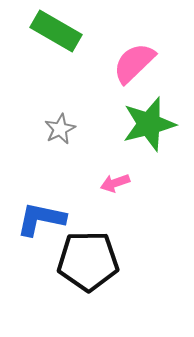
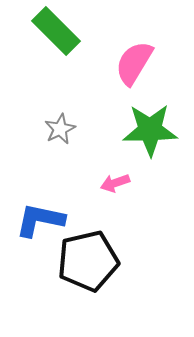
green rectangle: rotated 15 degrees clockwise
pink semicircle: rotated 15 degrees counterclockwise
green star: moved 1 px right, 6 px down; rotated 14 degrees clockwise
blue L-shape: moved 1 px left, 1 px down
black pentagon: rotated 12 degrees counterclockwise
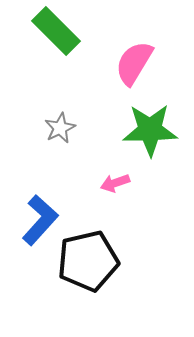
gray star: moved 1 px up
blue L-shape: rotated 120 degrees clockwise
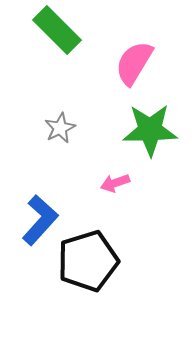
green rectangle: moved 1 px right, 1 px up
black pentagon: rotated 4 degrees counterclockwise
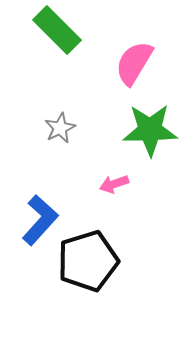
pink arrow: moved 1 px left, 1 px down
